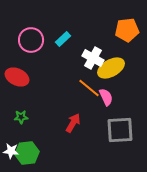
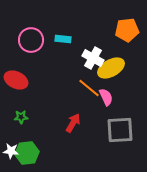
cyan rectangle: rotated 49 degrees clockwise
red ellipse: moved 1 px left, 3 px down
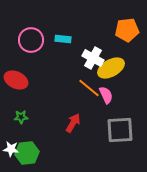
pink semicircle: moved 2 px up
white star: moved 2 px up
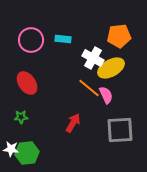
orange pentagon: moved 8 px left, 6 px down
red ellipse: moved 11 px right, 3 px down; rotated 30 degrees clockwise
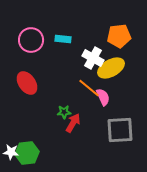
pink semicircle: moved 3 px left, 2 px down
green star: moved 43 px right, 5 px up
white star: moved 3 px down
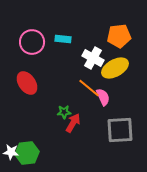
pink circle: moved 1 px right, 2 px down
yellow ellipse: moved 4 px right
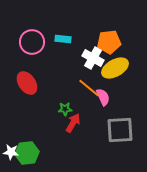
orange pentagon: moved 10 px left, 6 px down
green star: moved 1 px right, 3 px up
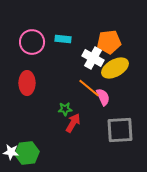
red ellipse: rotated 35 degrees clockwise
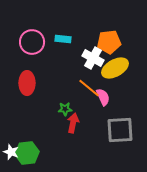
red arrow: rotated 18 degrees counterclockwise
white star: rotated 14 degrees clockwise
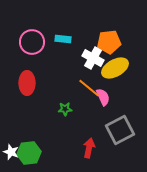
red arrow: moved 16 px right, 25 px down
gray square: rotated 24 degrees counterclockwise
green hexagon: moved 2 px right
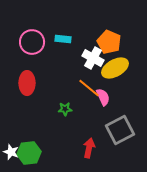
orange pentagon: rotated 30 degrees clockwise
